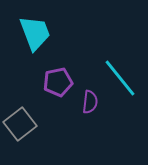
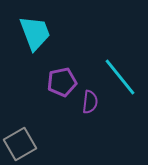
cyan line: moved 1 px up
purple pentagon: moved 4 px right
gray square: moved 20 px down; rotated 8 degrees clockwise
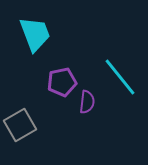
cyan trapezoid: moved 1 px down
purple semicircle: moved 3 px left
gray square: moved 19 px up
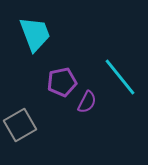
purple semicircle: rotated 20 degrees clockwise
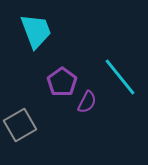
cyan trapezoid: moved 1 px right, 3 px up
purple pentagon: rotated 24 degrees counterclockwise
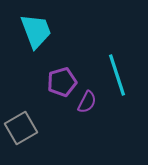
cyan line: moved 3 px left, 2 px up; rotated 21 degrees clockwise
purple pentagon: rotated 20 degrees clockwise
gray square: moved 1 px right, 3 px down
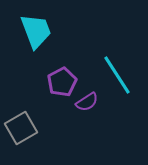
cyan line: rotated 15 degrees counterclockwise
purple pentagon: rotated 12 degrees counterclockwise
purple semicircle: rotated 30 degrees clockwise
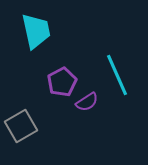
cyan trapezoid: rotated 9 degrees clockwise
cyan line: rotated 9 degrees clockwise
gray square: moved 2 px up
